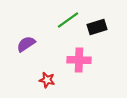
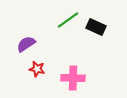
black rectangle: moved 1 px left; rotated 42 degrees clockwise
pink cross: moved 6 px left, 18 px down
red star: moved 10 px left, 11 px up
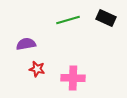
green line: rotated 20 degrees clockwise
black rectangle: moved 10 px right, 9 px up
purple semicircle: rotated 24 degrees clockwise
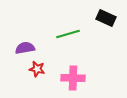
green line: moved 14 px down
purple semicircle: moved 1 px left, 4 px down
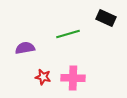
red star: moved 6 px right, 8 px down
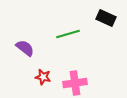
purple semicircle: rotated 48 degrees clockwise
pink cross: moved 2 px right, 5 px down; rotated 10 degrees counterclockwise
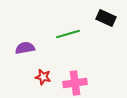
purple semicircle: rotated 48 degrees counterclockwise
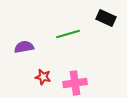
purple semicircle: moved 1 px left, 1 px up
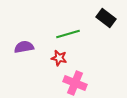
black rectangle: rotated 12 degrees clockwise
red star: moved 16 px right, 19 px up
pink cross: rotated 30 degrees clockwise
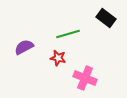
purple semicircle: rotated 18 degrees counterclockwise
red star: moved 1 px left
pink cross: moved 10 px right, 5 px up
